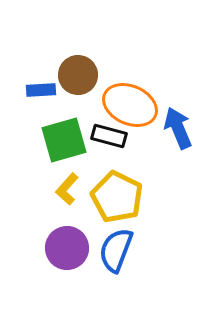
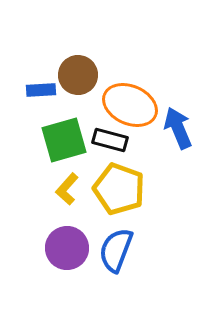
black rectangle: moved 1 px right, 4 px down
yellow pentagon: moved 2 px right, 8 px up; rotated 6 degrees counterclockwise
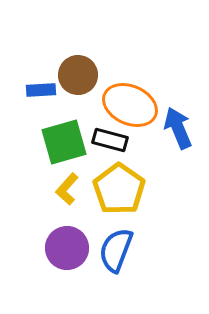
green square: moved 2 px down
yellow pentagon: rotated 15 degrees clockwise
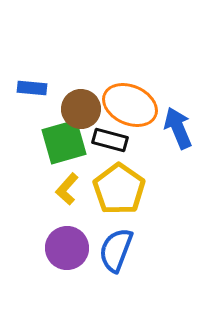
brown circle: moved 3 px right, 34 px down
blue rectangle: moved 9 px left, 2 px up; rotated 8 degrees clockwise
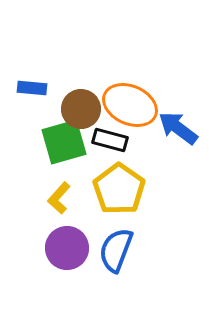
blue arrow: rotated 30 degrees counterclockwise
yellow L-shape: moved 8 px left, 9 px down
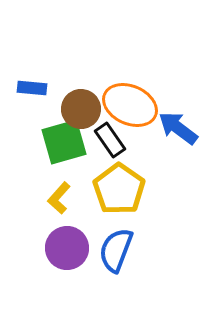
black rectangle: rotated 40 degrees clockwise
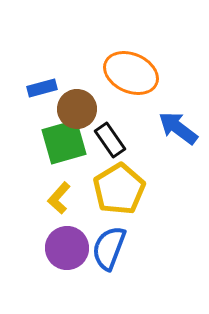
blue rectangle: moved 10 px right; rotated 20 degrees counterclockwise
orange ellipse: moved 1 px right, 32 px up
brown circle: moved 4 px left
yellow pentagon: rotated 6 degrees clockwise
blue semicircle: moved 7 px left, 2 px up
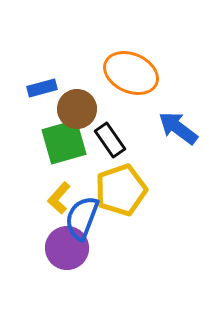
yellow pentagon: moved 2 px right, 1 px down; rotated 12 degrees clockwise
blue semicircle: moved 27 px left, 30 px up
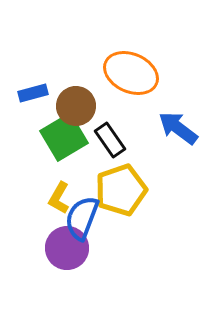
blue rectangle: moved 9 px left, 5 px down
brown circle: moved 1 px left, 3 px up
green square: moved 5 px up; rotated 15 degrees counterclockwise
yellow L-shape: rotated 12 degrees counterclockwise
